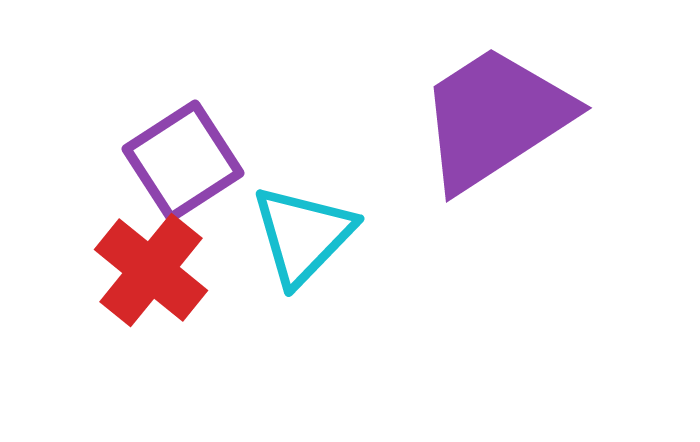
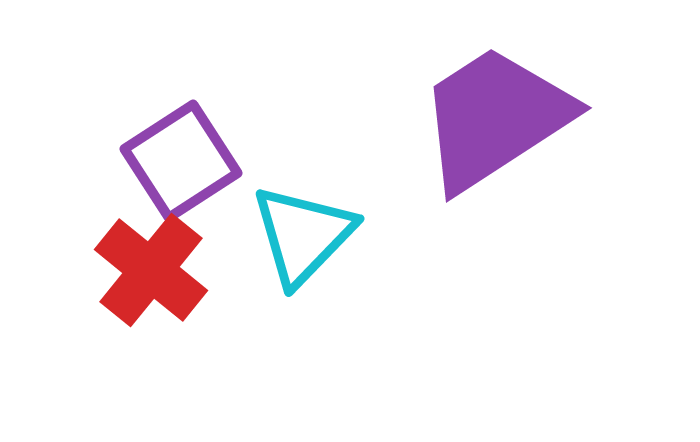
purple square: moved 2 px left
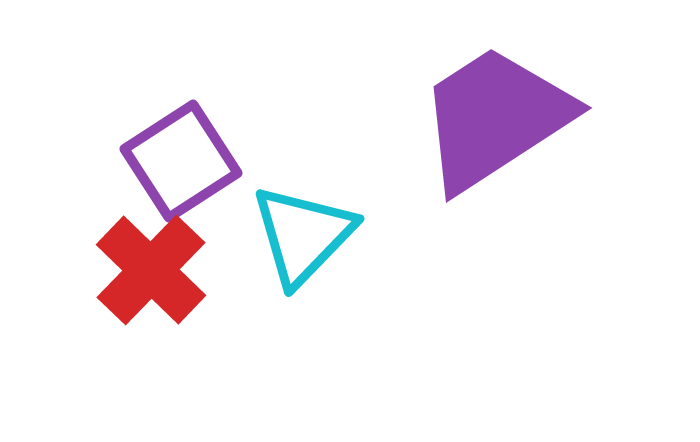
red cross: rotated 5 degrees clockwise
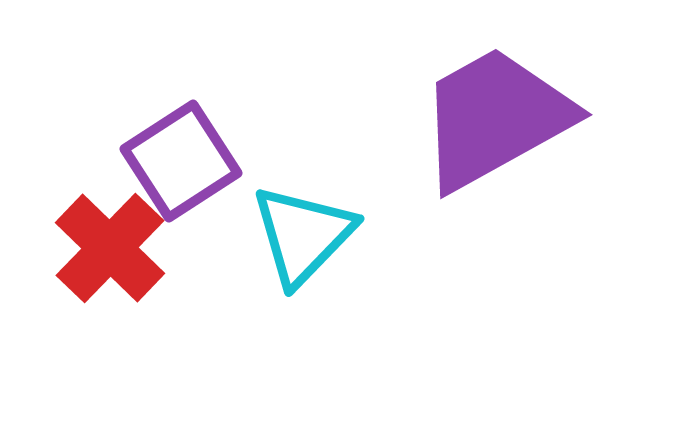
purple trapezoid: rotated 4 degrees clockwise
red cross: moved 41 px left, 22 px up
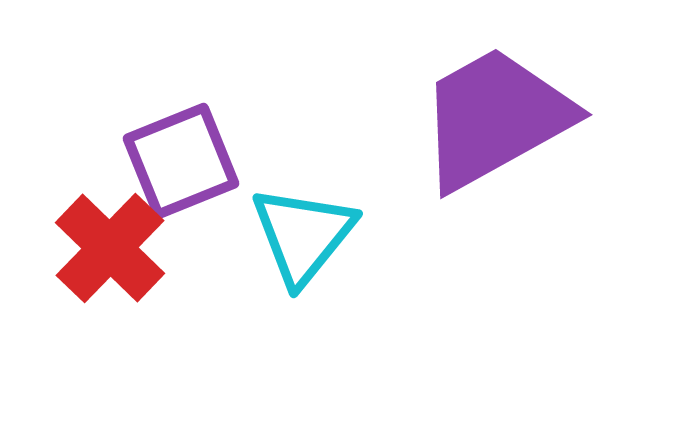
purple square: rotated 11 degrees clockwise
cyan triangle: rotated 5 degrees counterclockwise
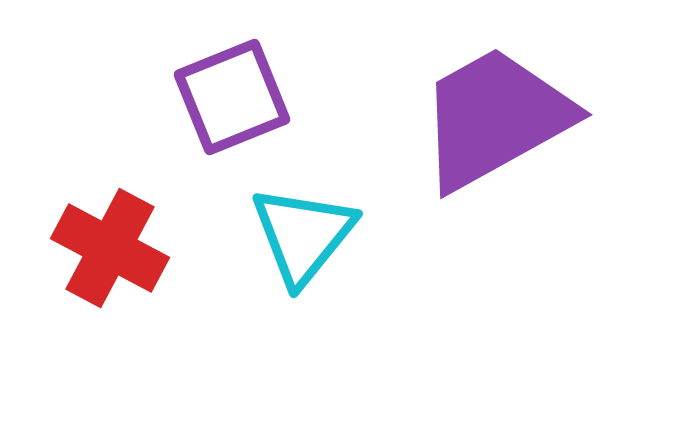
purple square: moved 51 px right, 64 px up
red cross: rotated 16 degrees counterclockwise
